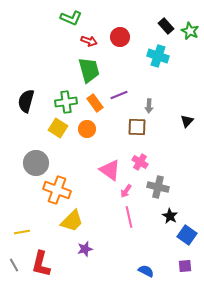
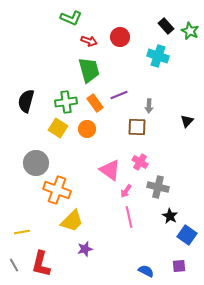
purple square: moved 6 px left
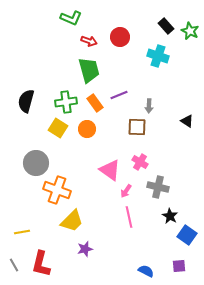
black triangle: rotated 40 degrees counterclockwise
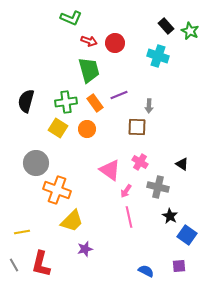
red circle: moved 5 px left, 6 px down
black triangle: moved 5 px left, 43 px down
